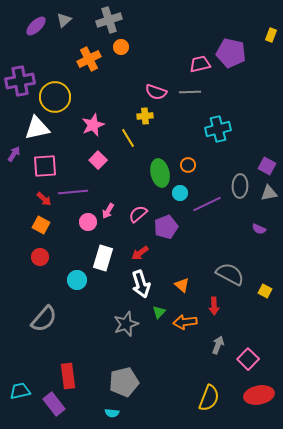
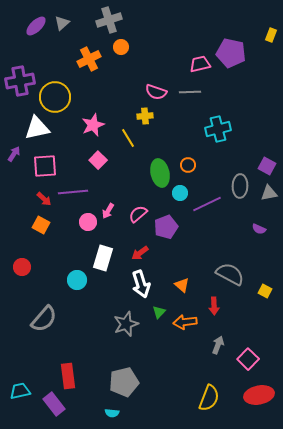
gray triangle at (64, 20): moved 2 px left, 3 px down
red circle at (40, 257): moved 18 px left, 10 px down
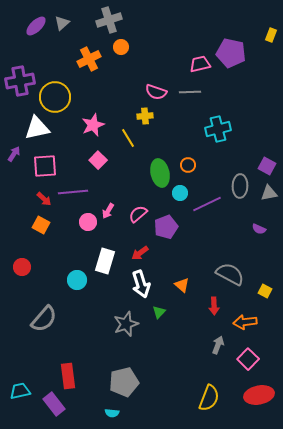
white rectangle at (103, 258): moved 2 px right, 3 px down
orange arrow at (185, 322): moved 60 px right
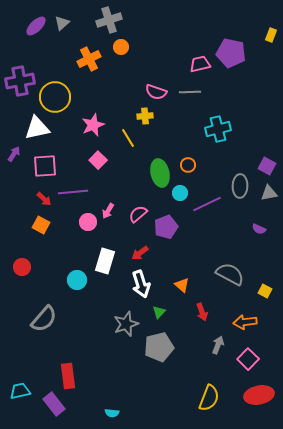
red arrow at (214, 306): moved 12 px left, 6 px down; rotated 18 degrees counterclockwise
gray pentagon at (124, 382): moved 35 px right, 35 px up
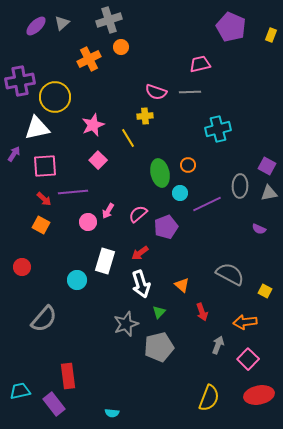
purple pentagon at (231, 53): moved 26 px up; rotated 12 degrees clockwise
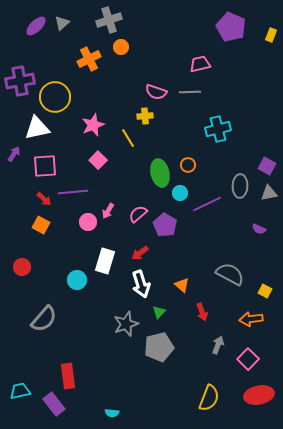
purple pentagon at (166, 227): moved 1 px left, 2 px up; rotated 20 degrees counterclockwise
orange arrow at (245, 322): moved 6 px right, 3 px up
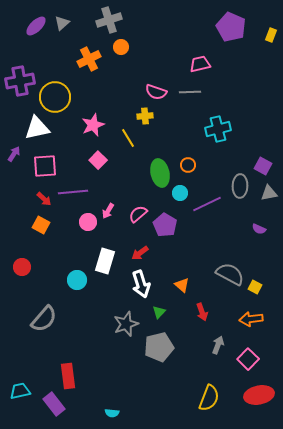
purple square at (267, 166): moved 4 px left
yellow square at (265, 291): moved 10 px left, 4 px up
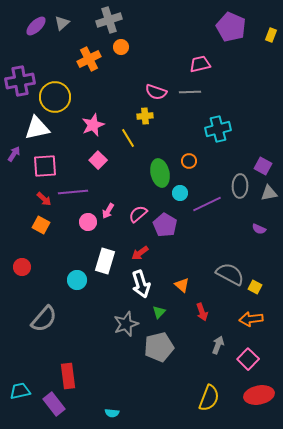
orange circle at (188, 165): moved 1 px right, 4 px up
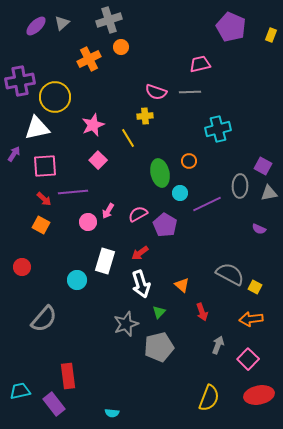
pink semicircle at (138, 214): rotated 12 degrees clockwise
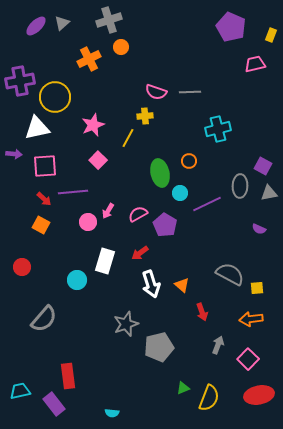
pink trapezoid at (200, 64): moved 55 px right
yellow line at (128, 138): rotated 60 degrees clockwise
purple arrow at (14, 154): rotated 63 degrees clockwise
white arrow at (141, 284): moved 10 px right
yellow square at (255, 287): moved 2 px right, 1 px down; rotated 32 degrees counterclockwise
green triangle at (159, 312): moved 24 px right, 76 px down; rotated 24 degrees clockwise
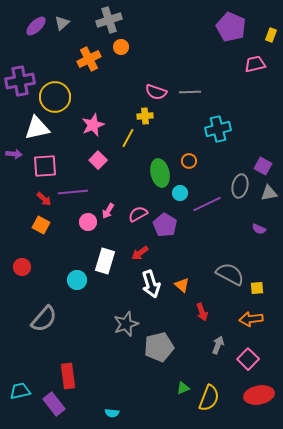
gray ellipse at (240, 186): rotated 10 degrees clockwise
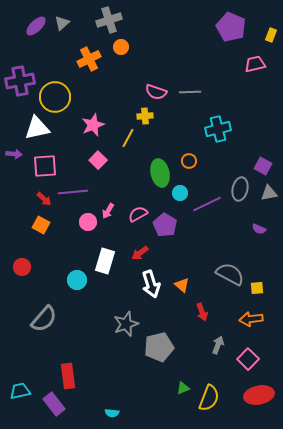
gray ellipse at (240, 186): moved 3 px down
